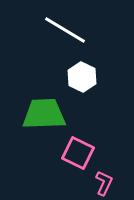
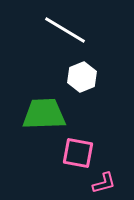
white hexagon: rotated 12 degrees clockwise
pink square: rotated 16 degrees counterclockwise
pink L-shape: rotated 50 degrees clockwise
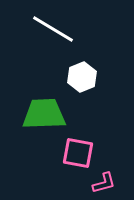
white line: moved 12 px left, 1 px up
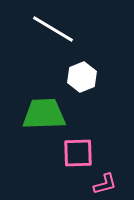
pink square: rotated 12 degrees counterclockwise
pink L-shape: moved 1 px right, 1 px down
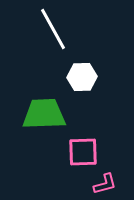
white line: rotated 30 degrees clockwise
white hexagon: rotated 20 degrees clockwise
pink square: moved 5 px right, 1 px up
